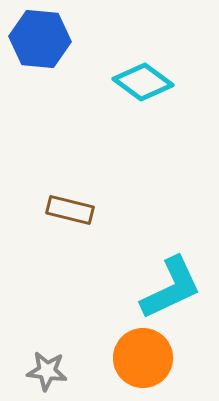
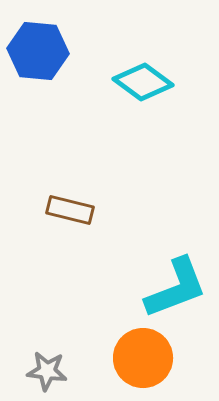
blue hexagon: moved 2 px left, 12 px down
cyan L-shape: moved 5 px right; rotated 4 degrees clockwise
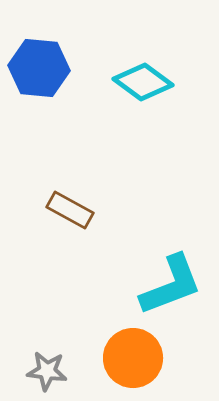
blue hexagon: moved 1 px right, 17 px down
brown rectangle: rotated 15 degrees clockwise
cyan L-shape: moved 5 px left, 3 px up
orange circle: moved 10 px left
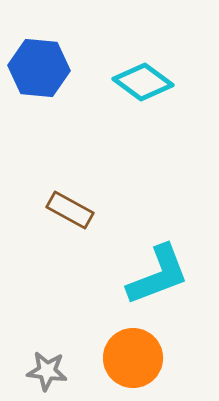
cyan L-shape: moved 13 px left, 10 px up
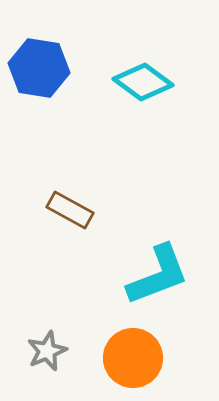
blue hexagon: rotated 4 degrees clockwise
gray star: moved 20 px up; rotated 30 degrees counterclockwise
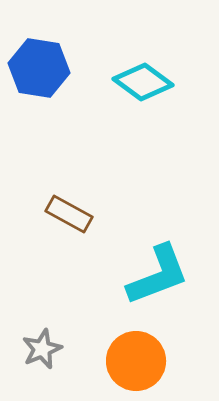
brown rectangle: moved 1 px left, 4 px down
gray star: moved 5 px left, 2 px up
orange circle: moved 3 px right, 3 px down
